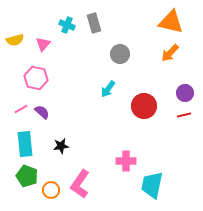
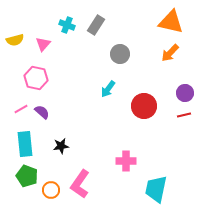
gray rectangle: moved 2 px right, 2 px down; rotated 48 degrees clockwise
cyan trapezoid: moved 4 px right, 4 px down
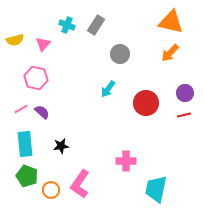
red circle: moved 2 px right, 3 px up
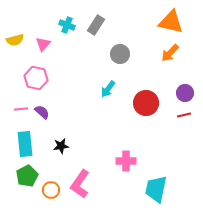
pink line: rotated 24 degrees clockwise
green pentagon: rotated 25 degrees clockwise
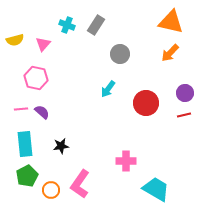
cyan trapezoid: rotated 108 degrees clockwise
